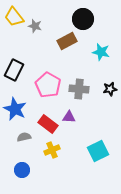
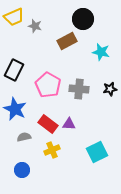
yellow trapezoid: rotated 75 degrees counterclockwise
purple triangle: moved 7 px down
cyan square: moved 1 px left, 1 px down
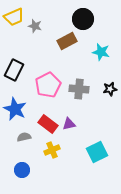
pink pentagon: rotated 15 degrees clockwise
purple triangle: rotated 16 degrees counterclockwise
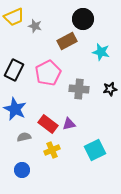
pink pentagon: moved 12 px up
cyan square: moved 2 px left, 2 px up
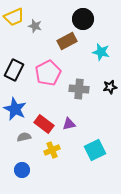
black star: moved 2 px up
red rectangle: moved 4 px left
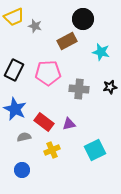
pink pentagon: rotated 25 degrees clockwise
red rectangle: moved 2 px up
